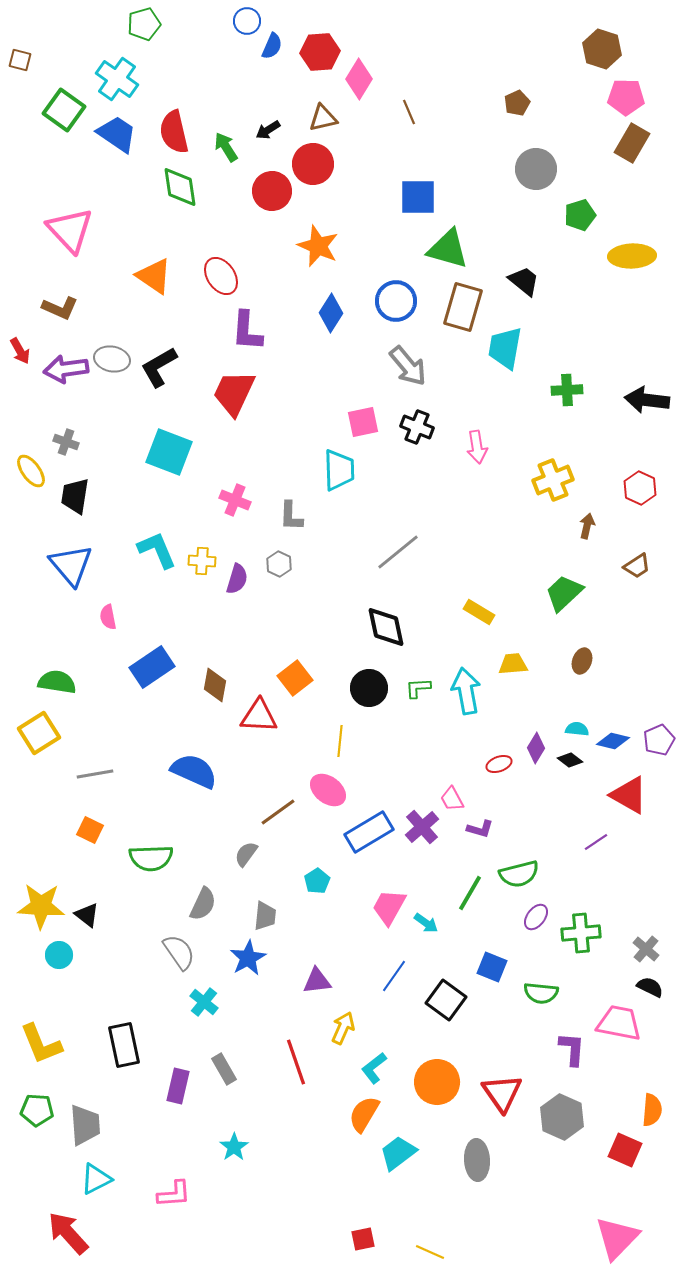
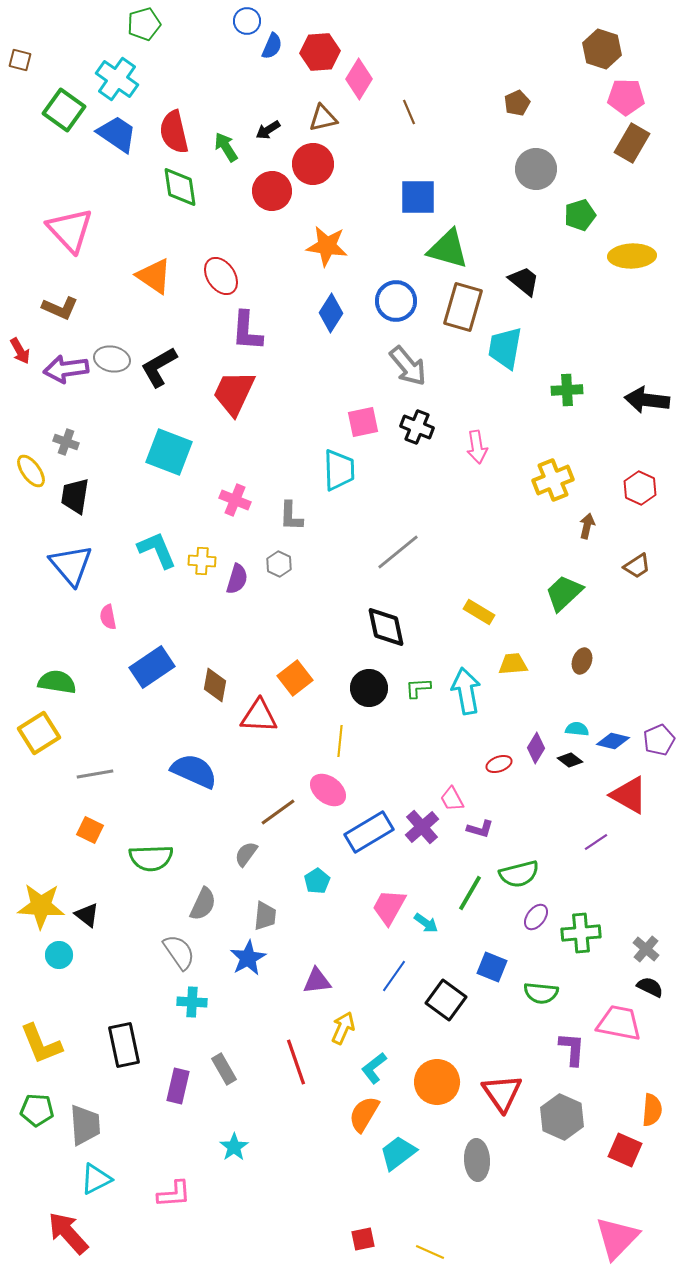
orange star at (318, 246): moved 9 px right; rotated 15 degrees counterclockwise
cyan cross at (204, 1002): moved 12 px left; rotated 36 degrees counterclockwise
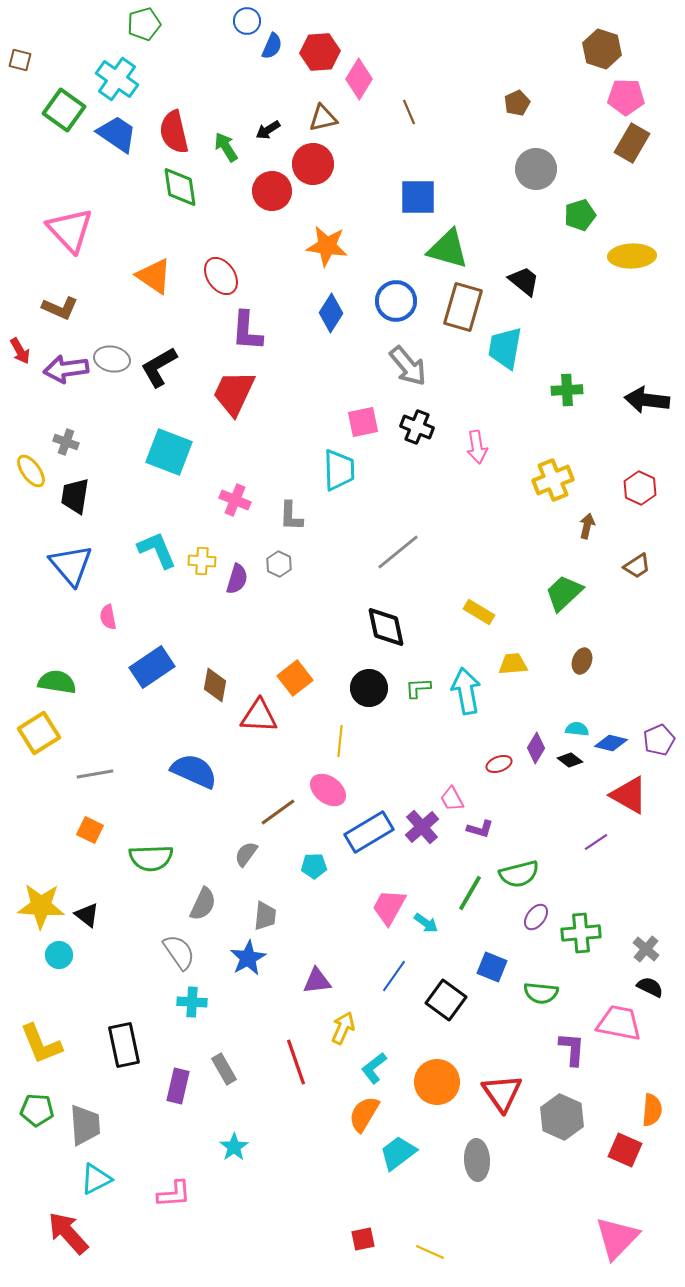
blue diamond at (613, 741): moved 2 px left, 2 px down
cyan pentagon at (317, 881): moved 3 px left, 15 px up; rotated 30 degrees clockwise
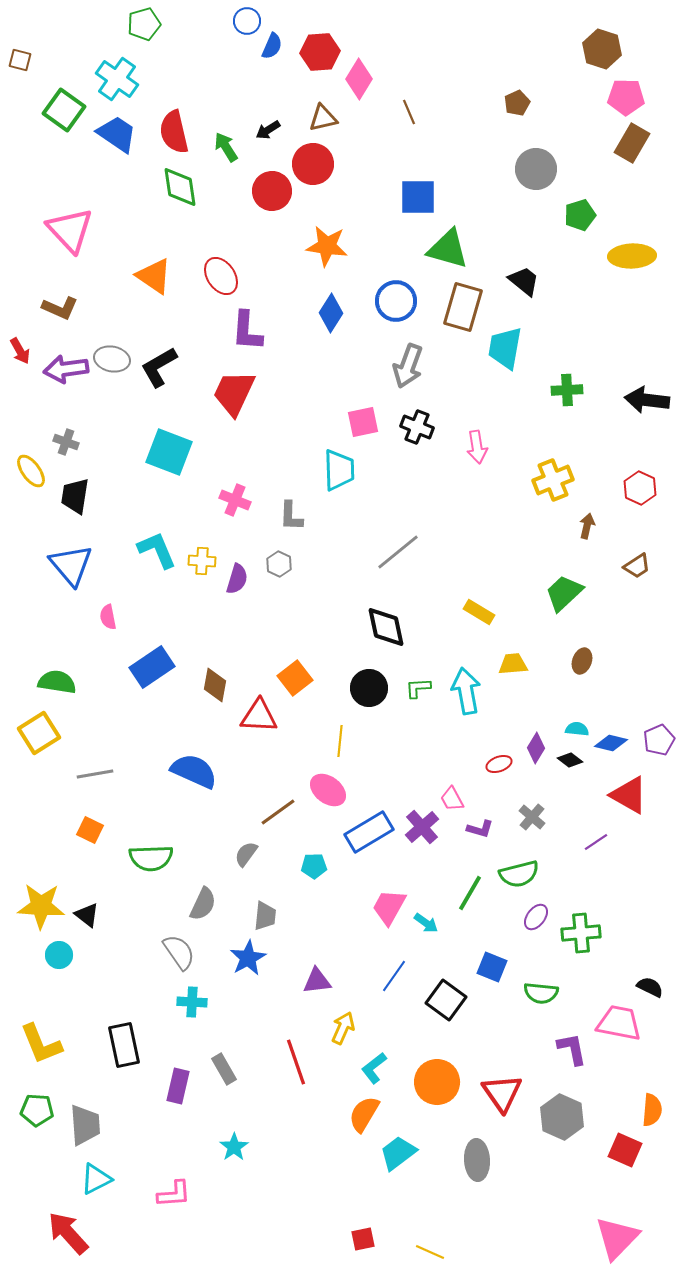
gray arrow at (408, 366): rotated 60 degrees clockwise
gray cross at (646, 949): moved 114 px left, 132 px up
purple L-shape at (572, 1049): rotated 15 degrees counterclockwise
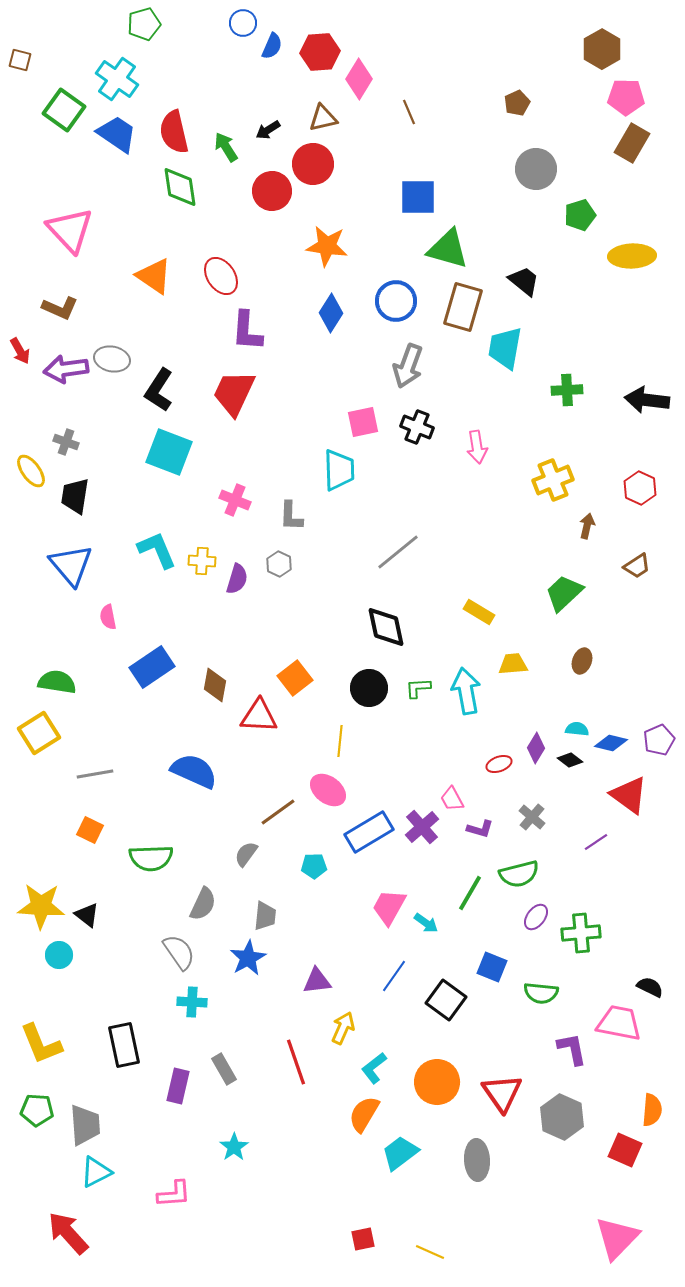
blue circle at (247, 21): moved 4 px left, 2 px down
brown hexagon at (602, 49): rotated 12 degrees clockwise
black L-shape at (159, 367): moved 23 px down; rotated 27 degrees counterclockwise
red triangle at (629, 795): rotated 6 degrees clockwise
cyan trapezoid at (398, 1153): moved 2 px right
cyan triangle at (96, 1179): moved 7 px up
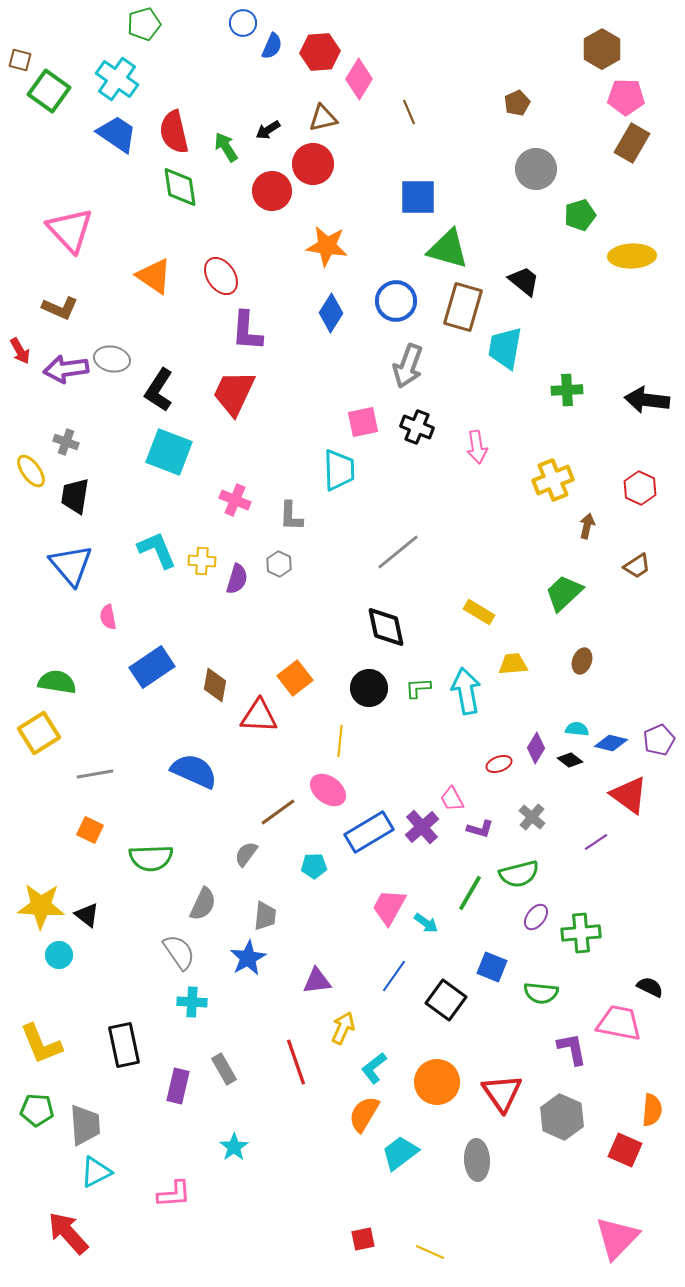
green square at (64, 110): moved 15 px left, 19 px up
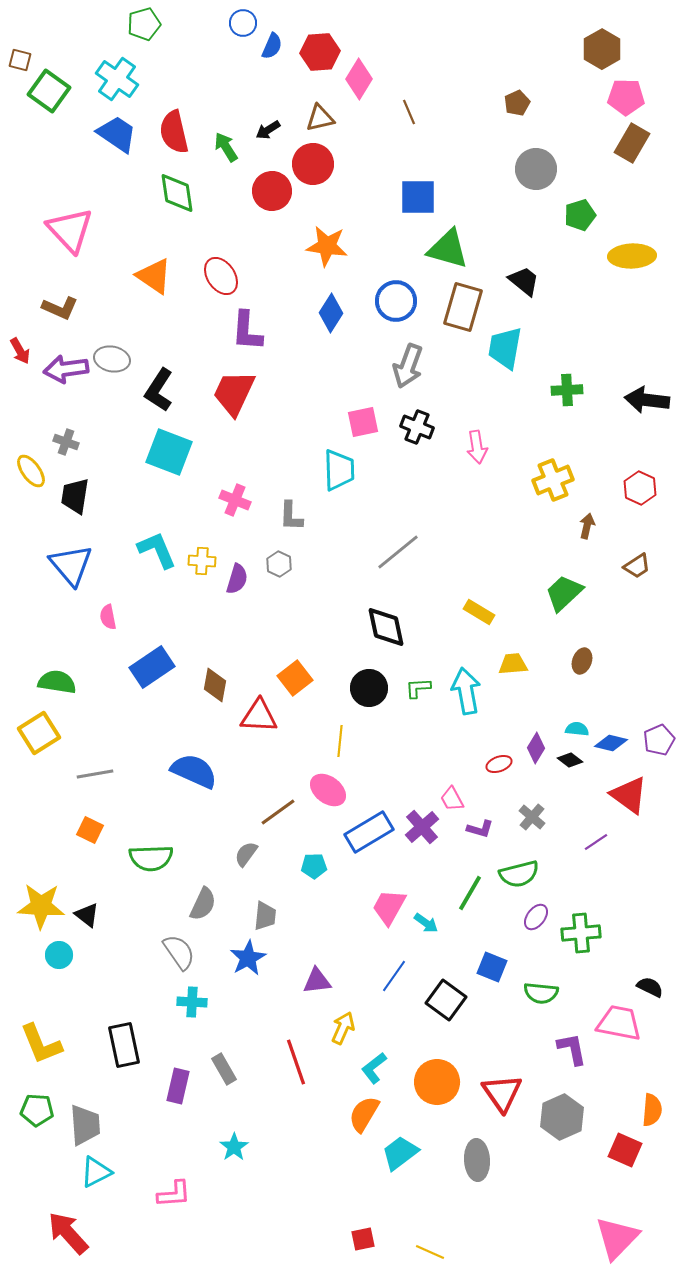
brown triangle at (323, 118): moved 3 px left
green diamond at (180, 187): moved 3 px left, 6 px down
gray hexagon at (562, 1117): rotated 12 degrees clockwise
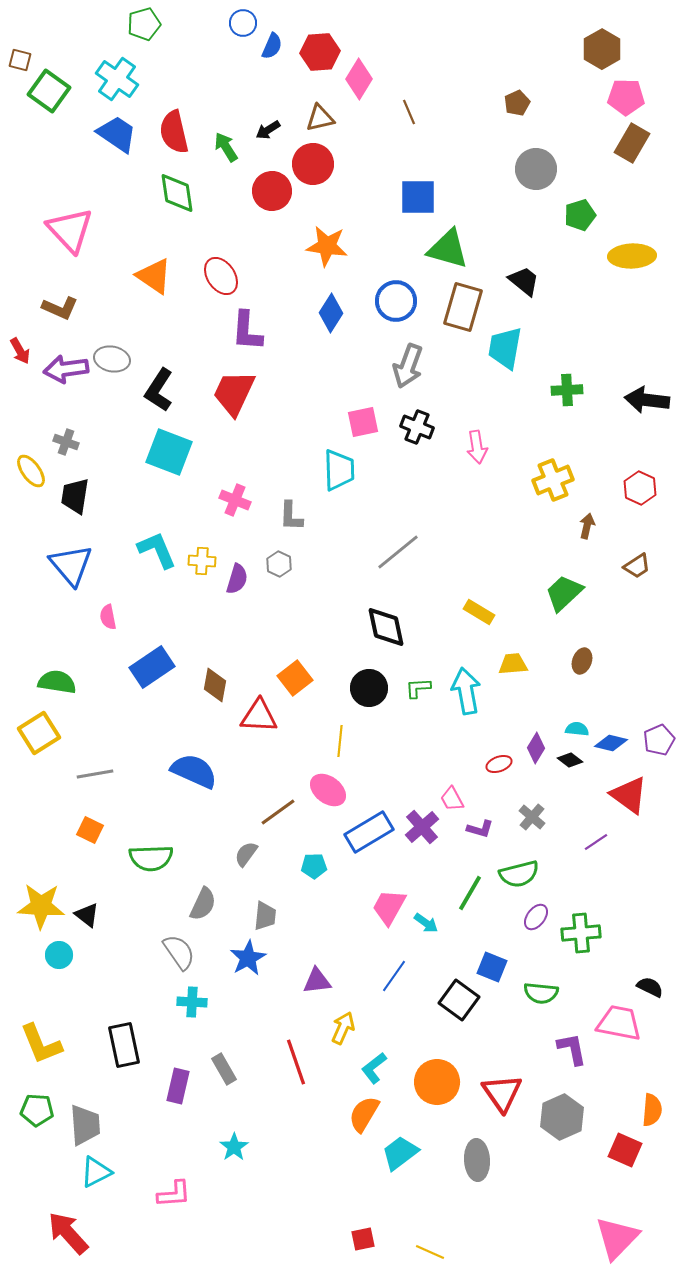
black square at (446, 1000): moved 13 px right
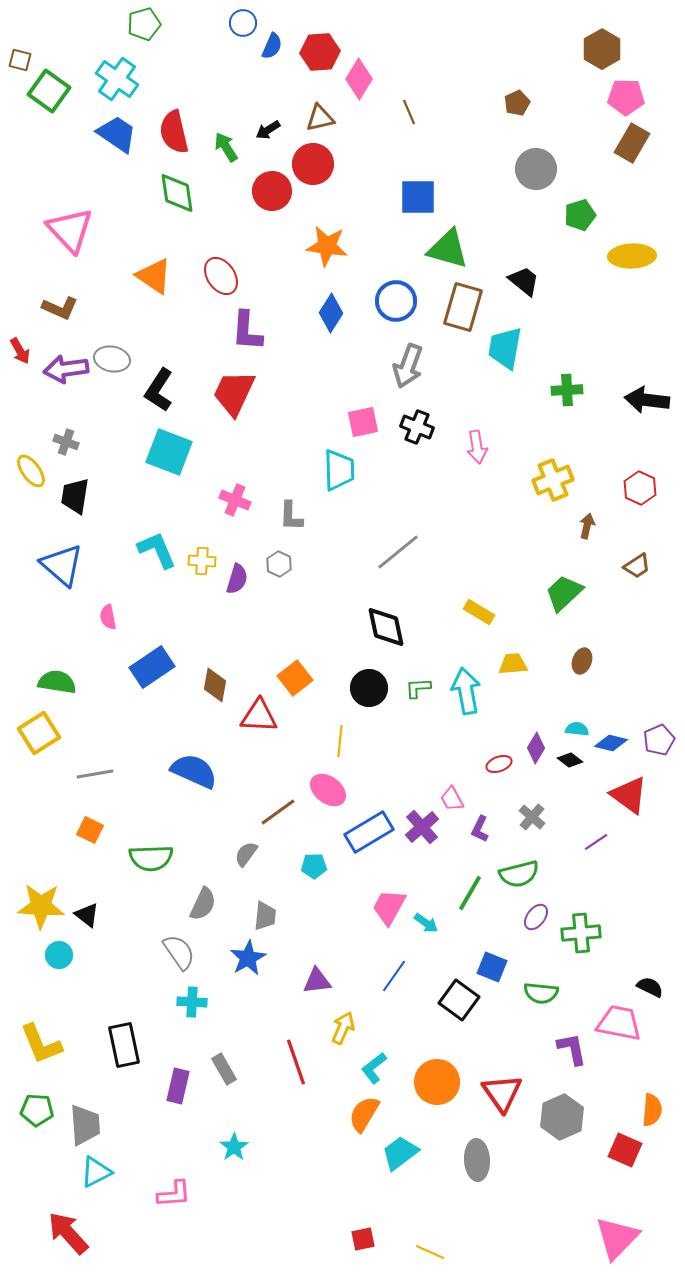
blue triangle at (71, 565): moved 9 px left; rotated 9 degrees counterclockwise
purple L-shape at (480, 829): rotated 100 degrees clockwise
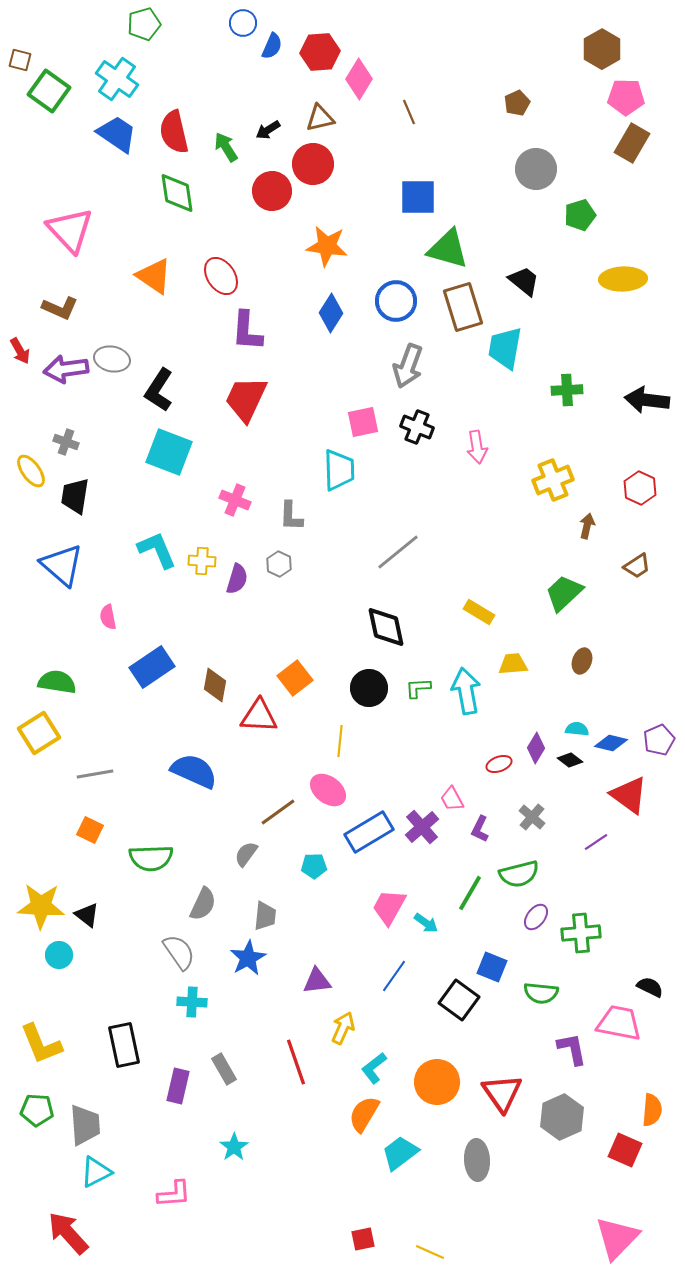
yellow ellipse at (632, 256): moved 9 px left, 23 px down
brown rectangle at (463, 307): rotated 33 degrees counterclockwise
red trapezoid at (234, 393): moved 12 px right, 6 px down
